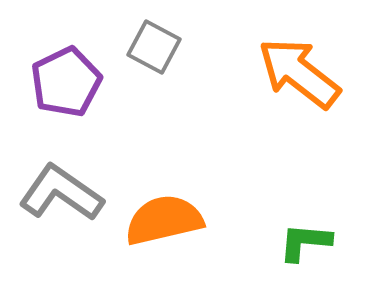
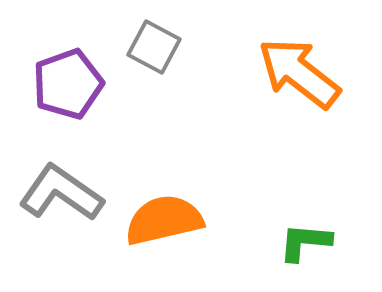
purple pentagon: moved 2 px right, 2 px down; rotated 6 degrees clockwise
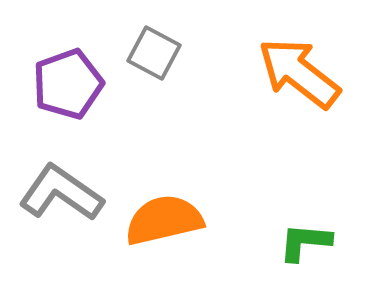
gray square: moved 6 px down
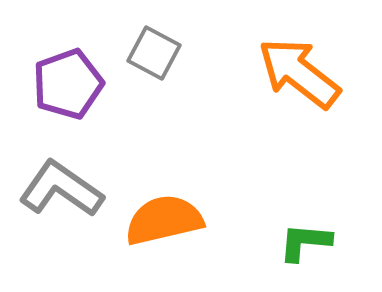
gray L-shape: moved 4 px up
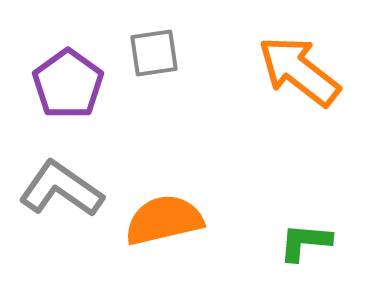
gray square: rotated 36 degrees counterclockwise
orange arrow: moved 2 px up
purple pentagon: rotated 16 degrees counterclockwise
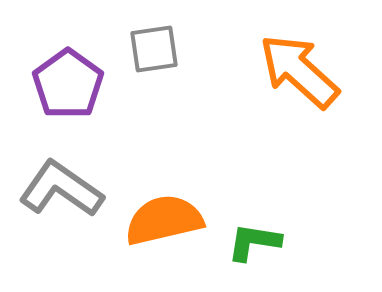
gray square: moved 4 px up
orange arrow: rotated 4 degrees clockwise
green L-shape: moved 51 px left; rotated 4 degrees clockwise
